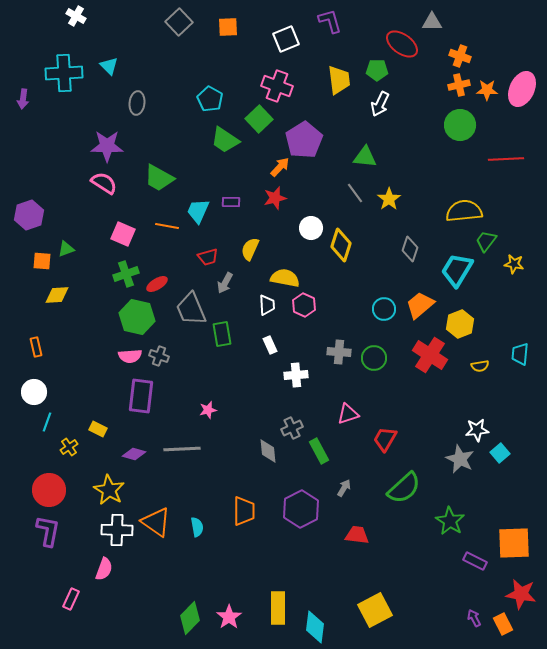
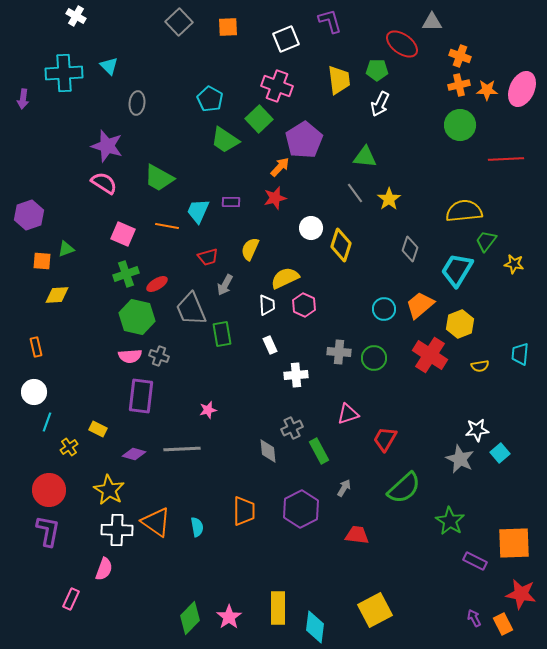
purple star at (107, 146): rotated 16 degrees clockwise
yellow semicircle at (285, 278): rotated 36 degrees counterclockwise
gray arrow at (225, 283): moved 2 px down
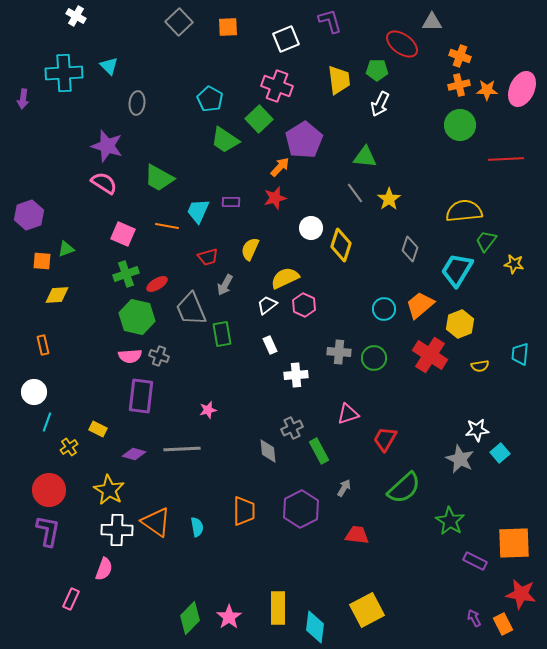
white trapezoid at (267, 305): rotated 125 degrees counterclockwise
orange rectangle at (36, 347): moved 7 px right, 2 px up
yellow square at (375, 610): moved 8 px left
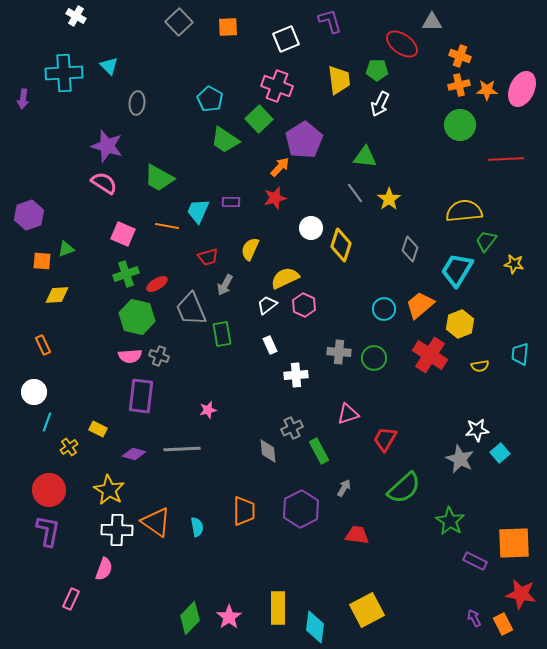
orange rectangle at (43, 345): rotated 12 degrees counterclockwise
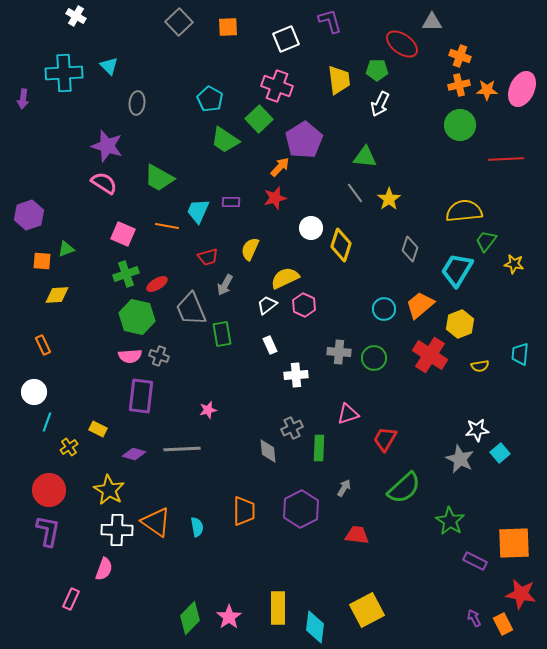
green rectangle at (319, 451): moved 3 px up; rotated 30 degrees clockwise
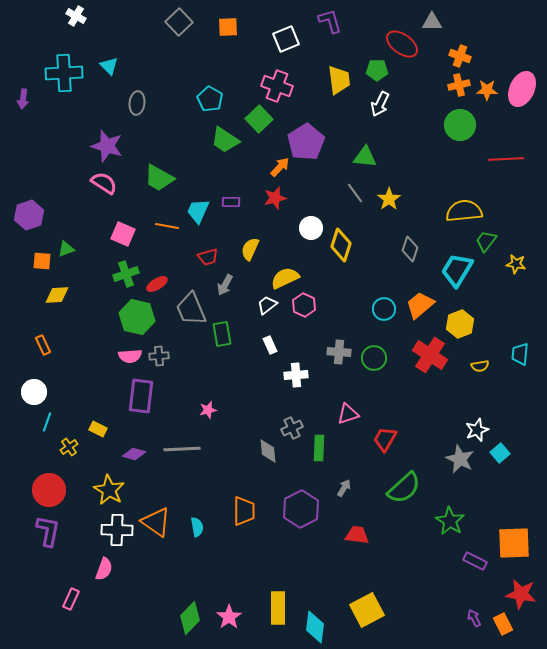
purple pentagon at (304, 140): moved 2 px right, 2 px down
yellow star at (514, 264): moved 2 px right
gray cross at (159, 356): rotated 24 degrees counterclockwise
white star at (477, 430): rotated 15 degrees counterclockwise
